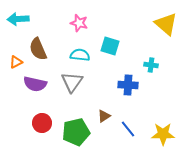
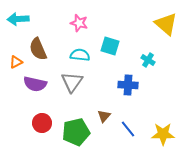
cyan cross: moved 3 px left, 5 px up; rotated 24 degrees clockwise
brown triangle: rotated 16 degrees counterclockwise
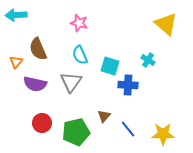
cyan arrow: moved 2 px left, 4 px up
cyan square: moved 20 px down
cyan semicircle: rotated 120 degrees counterclockwise
orange triangle: rotated 24 degrees counterclockwise
gray triangle: moved 1 px left
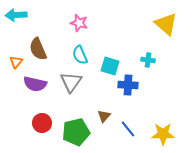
cyan cross: rotated 24 degrees counterclockwise
